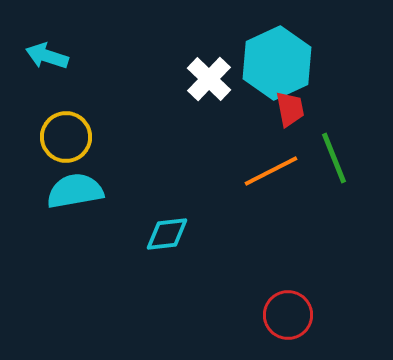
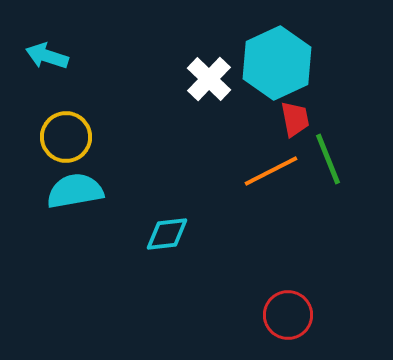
red trapezoid: moved 5 px right, 10 px down
green line: moved 6 px left, 1 px down
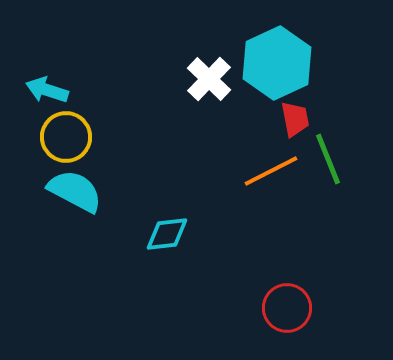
cyan arrow: moved 34 px down
cyan semicircle: rotated 38 degrees clockwise
red circle: moved 1 px left, 7 px up
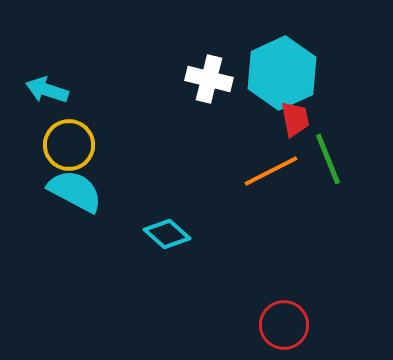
cyan hexagon: moved 5 px right, 10 px down
white cross: rotated 30 degrees counterclockwise
yellow circle: moved 3 px right, 8 px down
cyan diamond: rotated 48 degrees clockwise
red circle: moved 3 px left, 17 px down
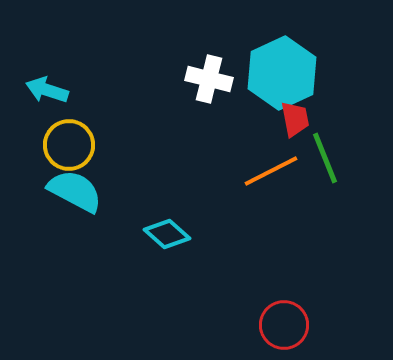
green line: moved 3 px left, 1 px up
